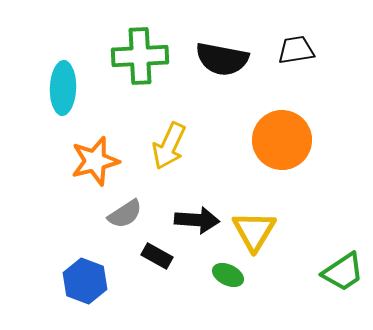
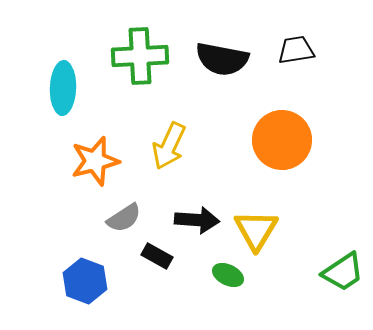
gray semicircle: moved 1 px left, 4 px down
yellow triangle: moved 2 px right, 1 px up
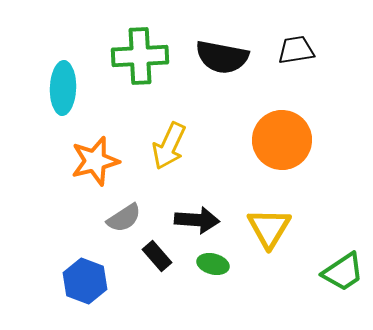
black semicircle: moved 2 px up
yellow triangle: moved 13 px right, 2 px up
black rectangle: rotated 20 degrees clockwise
green ellipse: moved 15 px left, 11 px up; rotated 12 degrees counterclockwise
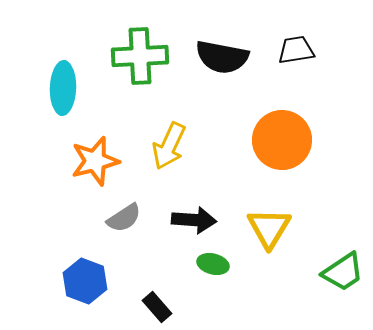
black arrow: moved 3 px left
black rectangle: moved 51 px down
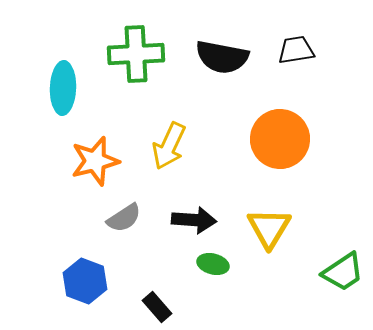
green cross: moved 4 px left, 2 px up
orange circle: moved 2 px left, 1 px up
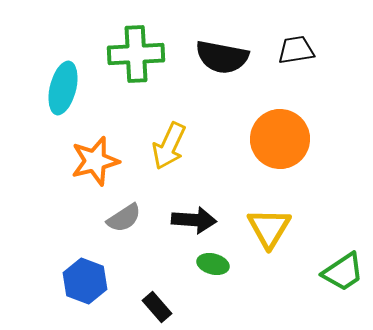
cyan ellipse: rotated 12 degrees clockwise
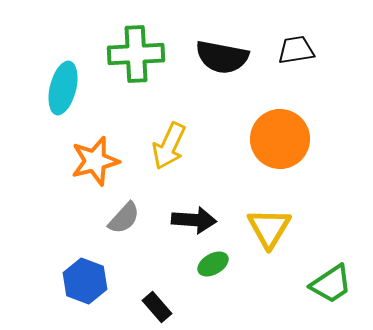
gray semicircle: rotated 15 degrees counterclockwise
green ellipse: rotated 44 degrees counterclockwise
green trapezoid: moved 12 px left, 12 px down
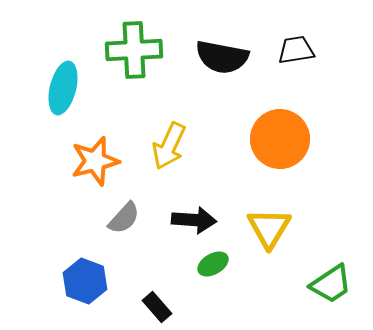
green cross: moved 2 px left, 4 px up
